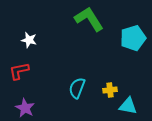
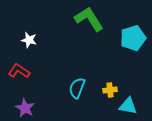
red L-shape: rotated 45 degrees clockwise
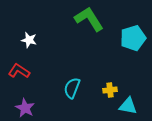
cyan semicircle: moved 5 px left
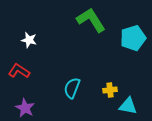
green L-shape: moved 2 px right, 1 px down
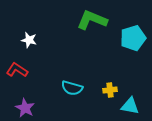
green L-shape: moved 1 px right; rotated 36 degrees counterclockwise
red L-shape: moved 2 px left, 1 px up
cyan semicircle: rotated 95 degrees counterclockwise
cyan triangle: moved 2 px right
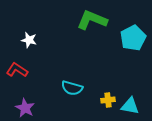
cyan pentagon: rotated 10 degrees counterclockwise
yellow cross: moved 2 px left, 10 px down
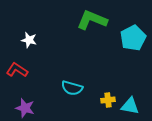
purple star: rotated 12 degrees counterclockwise
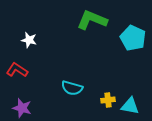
cyan pentagon: rotated 20 degrees counterclockwise
purple star: moved 3 px left
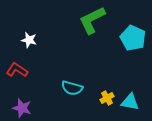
green L-shape: rotated 48 degrees counterclockwise
yellow cross: moved 1 px left, 2 px up; rotated 24 degrees counterclockwise
cyan triangle: moved 4 px up
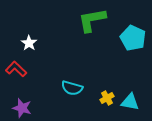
green L-shape: rotated 16 degrees clockwise
white star: moved 3 px down; rotated 21 degrees clockwise
red L-shape: moved 1 px left, 1 px up; rotated 10 degrees clockwise
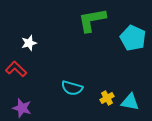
white star: rotated 21 degrees clockwise
